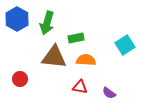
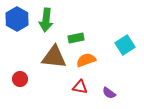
green arrow: moved 1 px left, 3 px up; rotated 10 degrees counterclockwise
orange semicircle: rotated 24 degrees counterclockwise
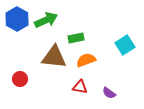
green arrow: rotated 120 degrees counterclockwise
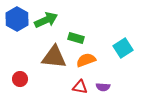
green rectangle: rotated 28 degrees clockwise
cyan square: moved 2 px left, 3 px down
purple semicircle: moved 6 px left, 6 px up; rotated 32 degrees counterclockwise
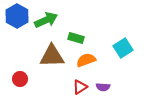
blue hexagon: moved 3 px up
brown triangle: moved 2 px left, 1 px up; rotated 8 degrees counterclockwise
red triangle: rotated 42 degrees counterclockwise
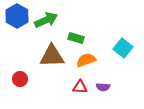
cyan square: rotated 18 degrees counterclockwise
red triangle: rotated 35 degrees clockwise
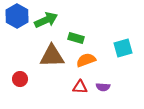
cyan square: rotated 36 degrees clockwise
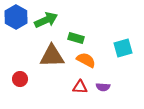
blue hexagon: moved 1 px left, 1 px down
orange semicircle: rotated 48 degrees clockwise
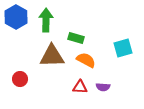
green arrow: rotated 65 degrees counterclockwise
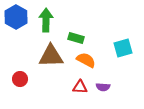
brown triangle: moved 1 px left
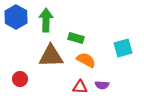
purple semicircle: moved 1 px left, 2 px up
